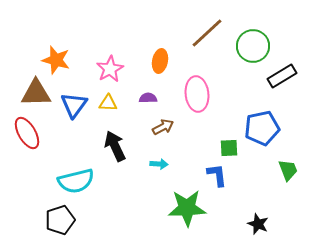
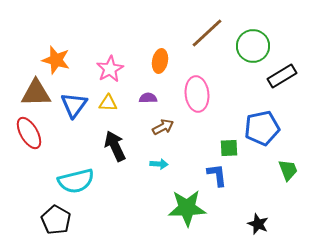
red ellipse: moved 2 px right
black pentagon: moved 4 px left; rotated 24 degrees counterclockwise
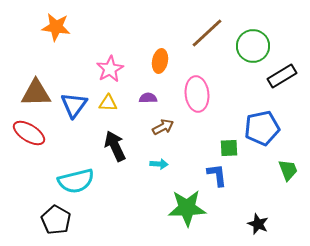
orange star: moved 33 px up; rotated 8 degrees counterclockwise
red ellipse: rotated 28 degrees counterclockwise
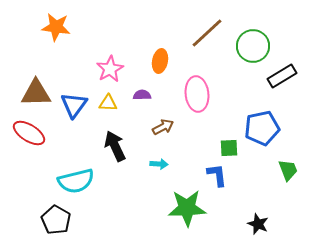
purple semicircle: moved 6 px left, 3 px up
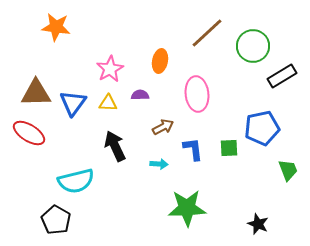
purple semicircle: moved 2 px left
blue triangle: moved 1 px left, 2 px up
blue L-shape: moved 24 px left, 26 px up
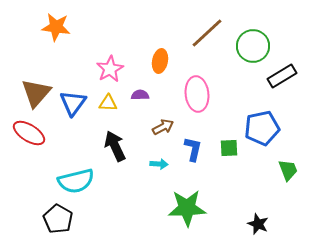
brown triangle: rotated 48 degrees counterclockwise
blue L-shape: rotated 20 degrees clockwise
black pentagon: moved 2 px right, 1 px up
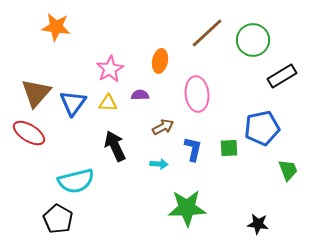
green circle: moved 6 px up
black star: rotated 15 degrees counterclockwise
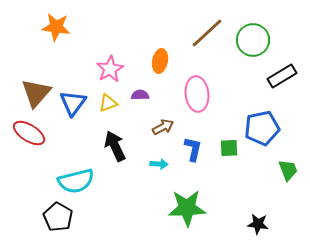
yellow triangle: rotated 24 degrees counterclockwise
black pentagon: moved 2 px up
